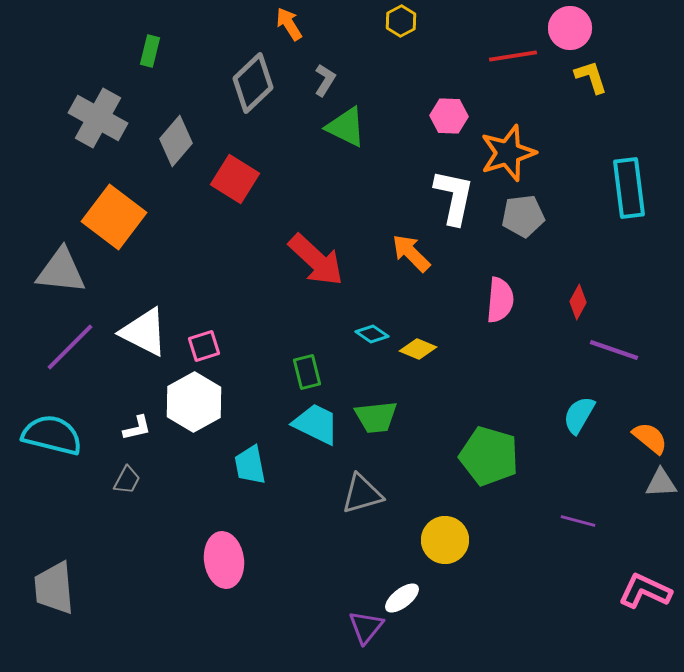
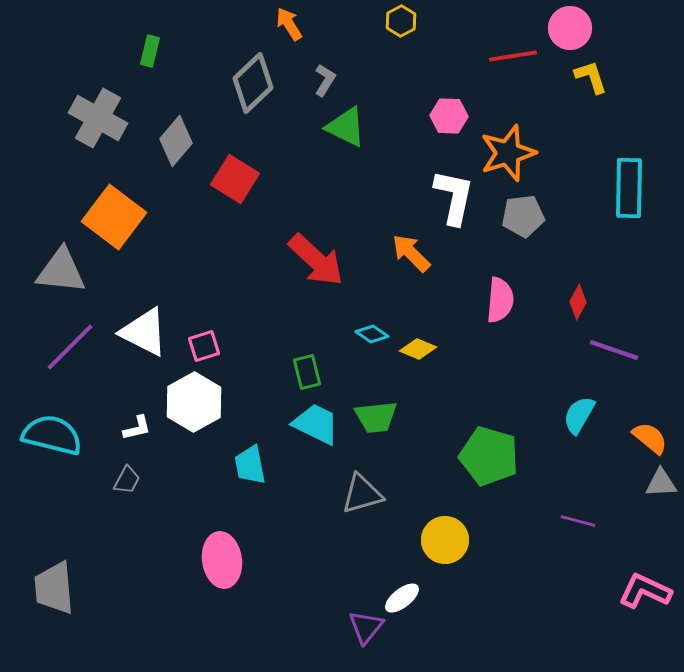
cyan rectangle at (629, 188): rotated 8 degrees clockwise
pink ellipse at (224, 560): moved 2 px left
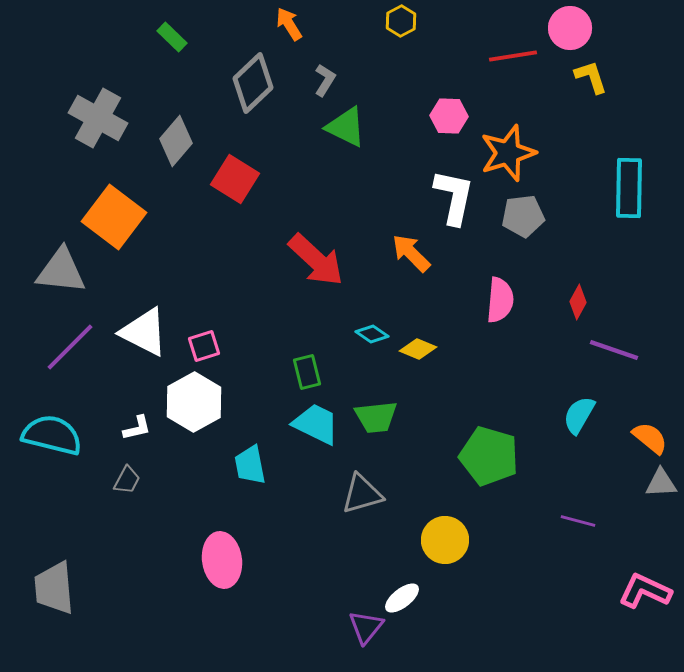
green rectangle at (150, 51): moved 22 px right, 14 px up; rotated 60 degrees counterclockwise
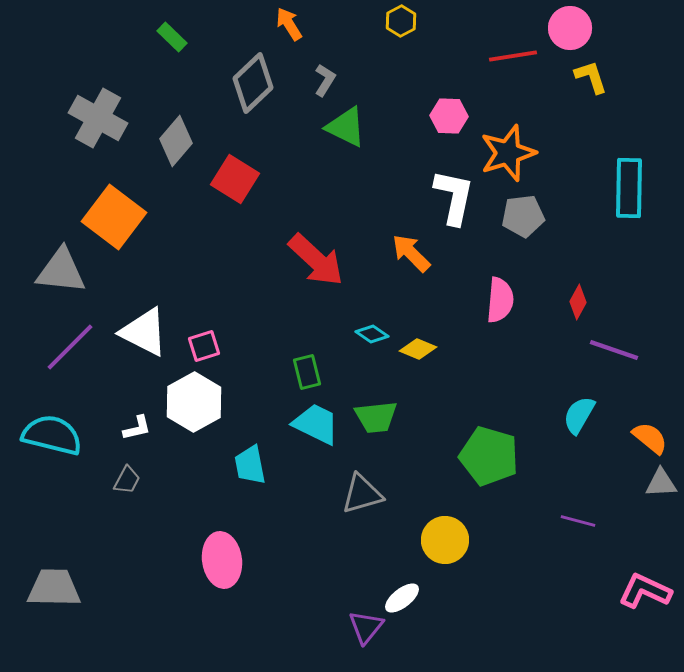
gray trapezoid at (54, 588): rotated 96 degrees clockwise
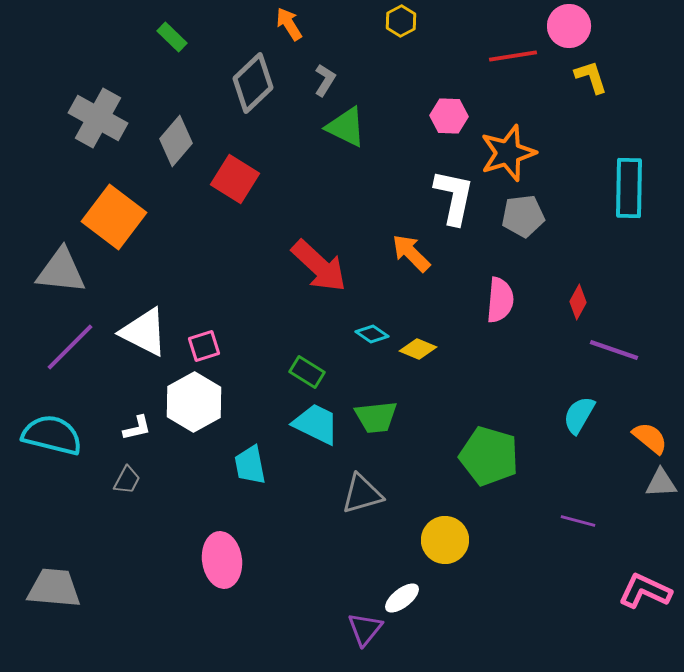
pink circle at (570, 28): moved 1 px left, 2 px up
red arrow at (316, 260): moved 3 px right, 6 px down
green rectangle at (307, 372): rotated 44 degrees counterclockwise
gray trapezoid at (54, 588): rotated 4 degrees clockwise
purple triangle at (366, 627): moved 1 px left, 2 px down
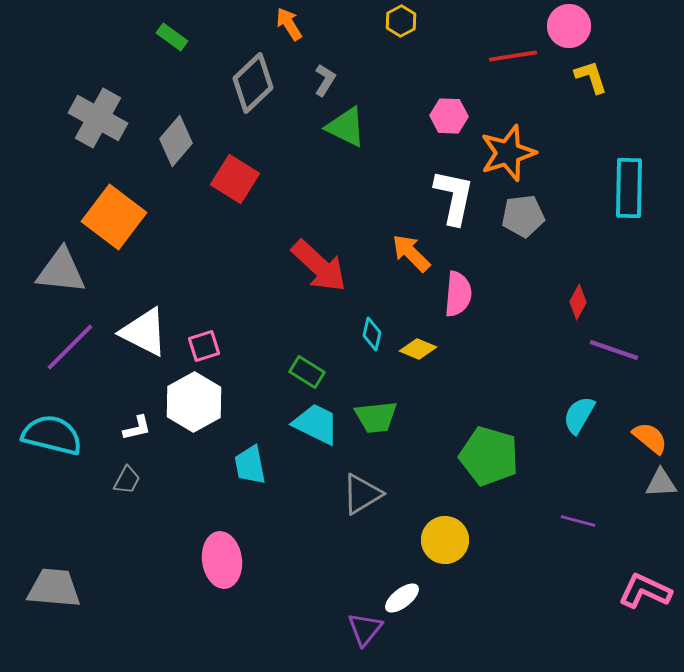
green rectangle at (172, 37): rotated 8 degrees counterclockwise
pink semicircle at (500, 300): moved 42 px left, 6 px up
cyan diamond at (372, 334): rotated 68 degrees clockwise
gray triangle at (362, 494): rotated 15 degrees counterclockwise
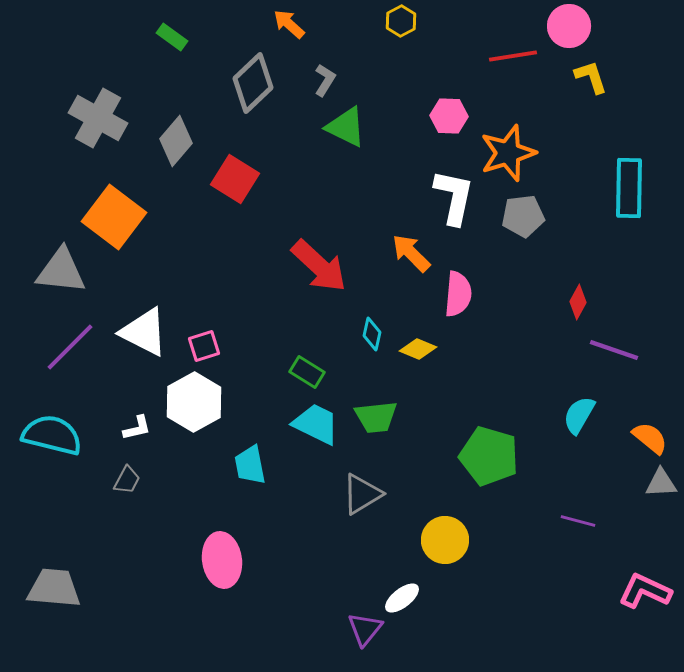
orange arrow at (289, 24): rotated 16 degrees counterclockwise
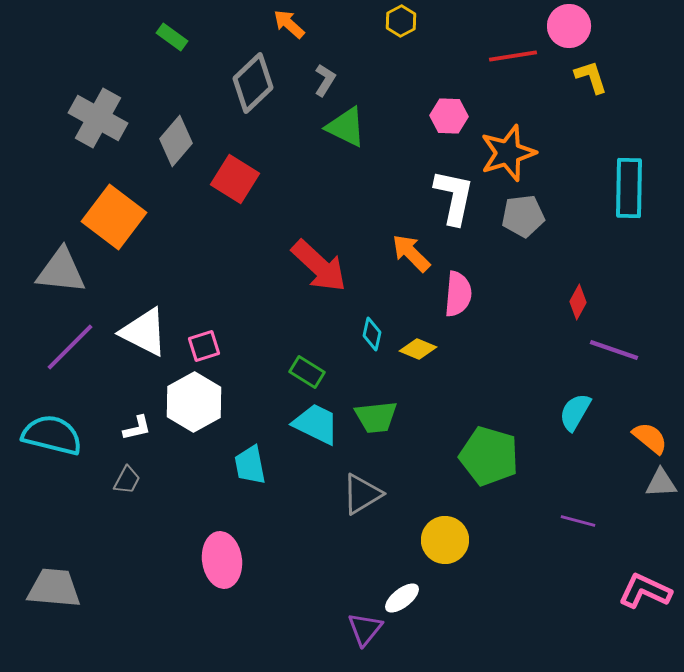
cyan semicircle at (579, 415): moved 4 px left, 3 px up
